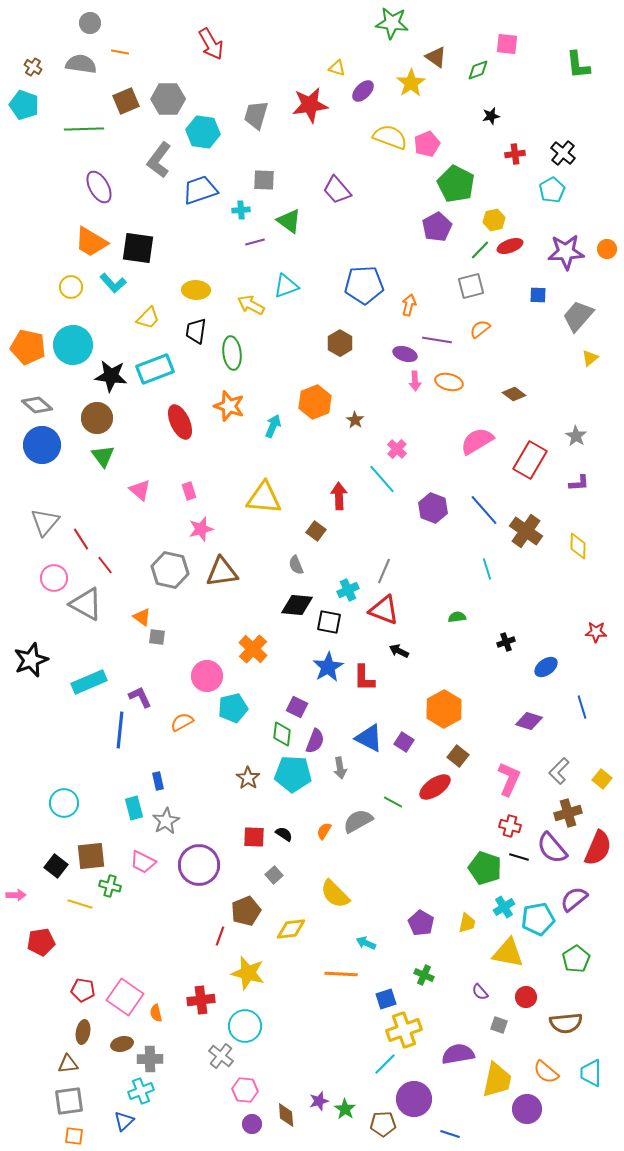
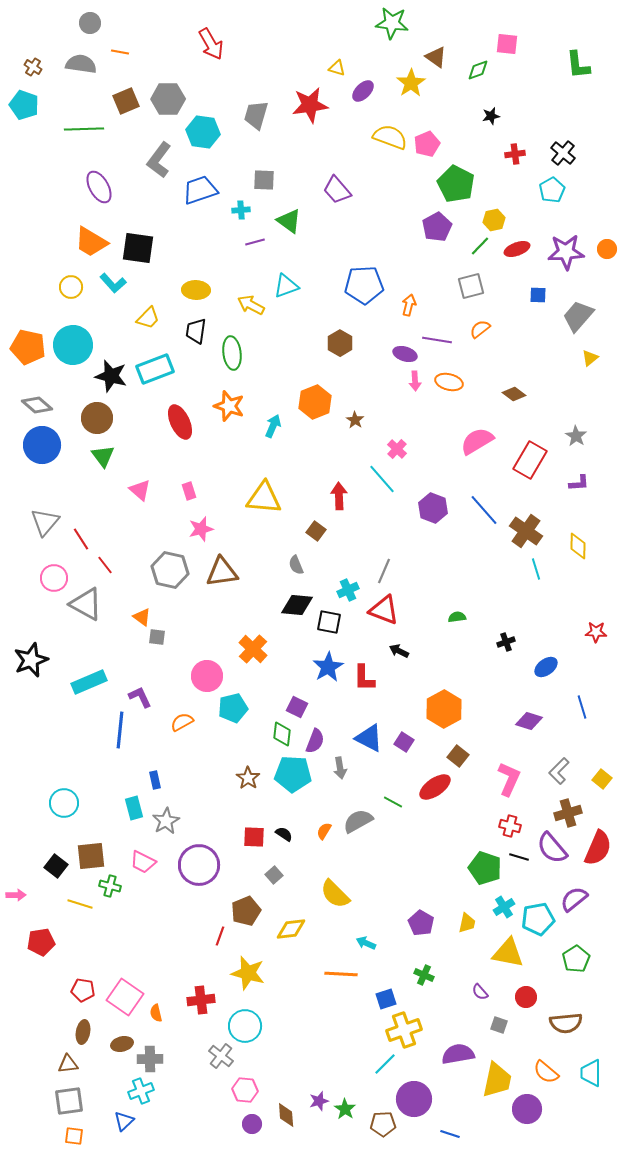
red ellipse at (510, 246): moved 7 px right, 3 px down
green line at (480, 250): moved 4 px up
black star at (111, 376): rotated 8 degrees clockwise
cyan line at (487, 569): moved 49 px right
blue rectangle at (158, 781): moved 3 px left, 1 px up
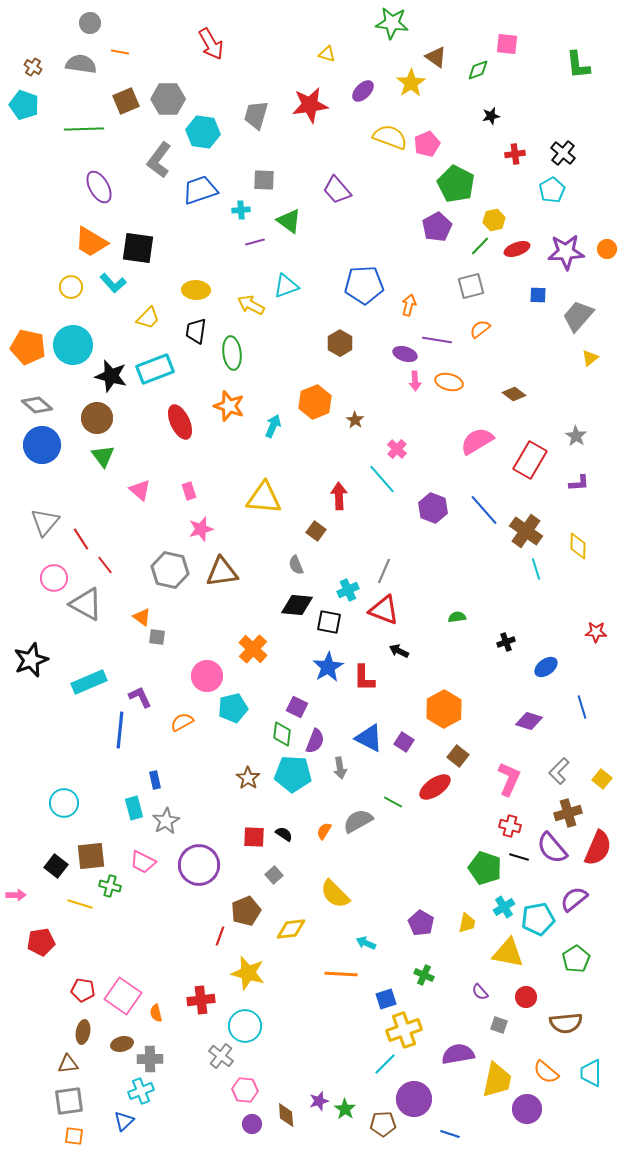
yellow triangle at (337, 68): moved 10 px left, 14 px up
pink square at (125, 997): moved 2 px left, 1 px up
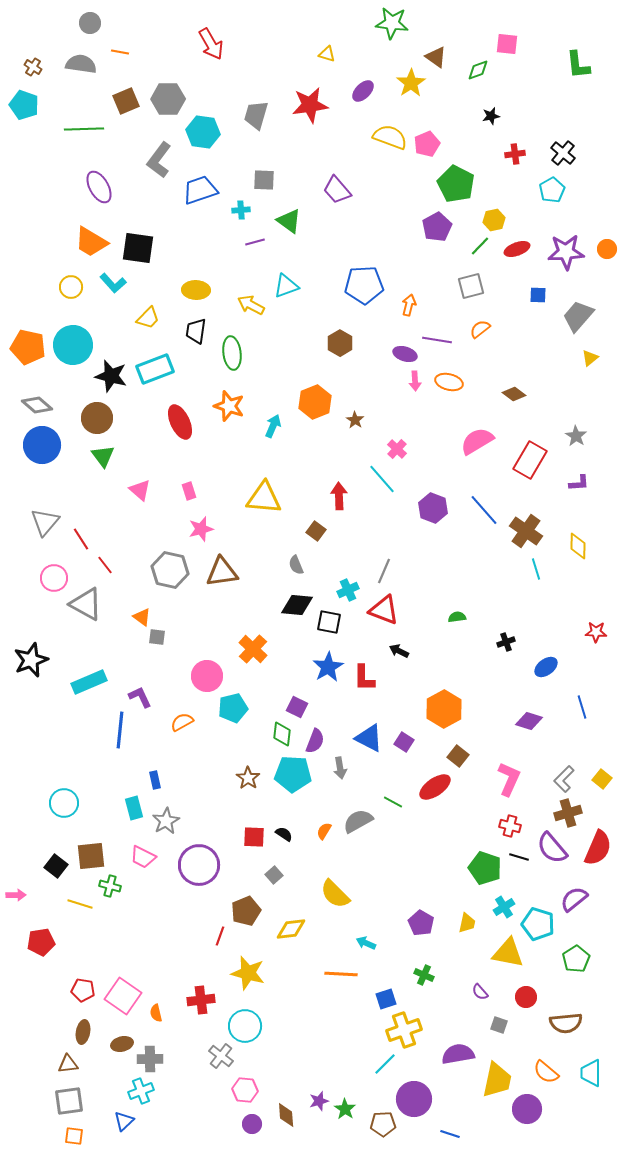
gray L-shape at (559, 771): moved 5 px right, 8 px down
pink trapezoid at (143, 862): moved 5 px up
cyan pentagon at (538, 919): moved 5 px down; rotated 28 degrees clockwise
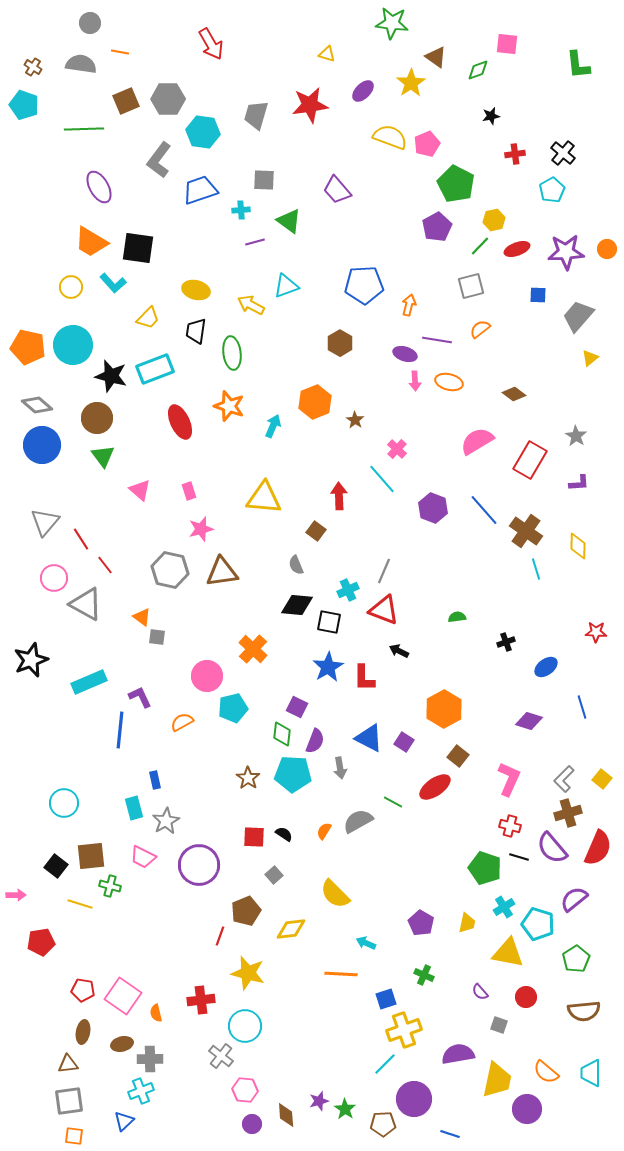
yellow ellipse at (196, 290): rotated 12 degrees clockwise
brown semicircle at (566, 1023): moved 18 px right, 12 px up
